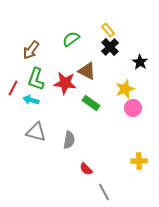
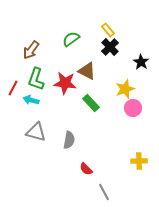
black star: moved 1 px right
green rectangle: rotated 12 degrees clockwise
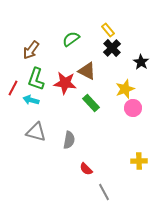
black cross: moved 2 px right, 1 px down
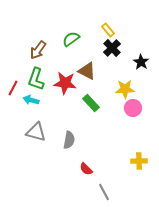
brown arrow: moved 7 px right
yellow star: rotated 18 degrees clockwise
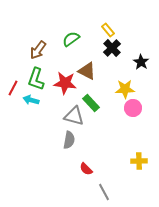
gray triangle: moved 38 px right, 16 px up
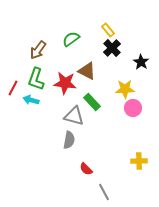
green rectangle: moved 1 px right, 1 px up
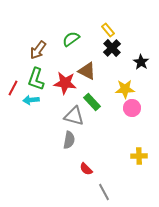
cyan arrow: rotated 21 degrees counterclockwise
pink circle: moved 1 px left
yellow cross: moved 5 px up
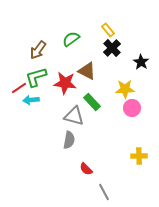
green L-shape: moved 2 px up; rotated 55 degrees clockwise
red line: moved 6 px right; rotated 28 degrees clockwise
